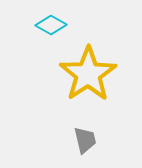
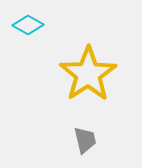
cyan diamond: moved 23 px left
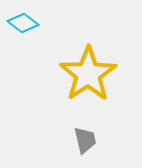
cyan diamond: moved 5 px left, 2 px up; rotated 8 degrees clockwise
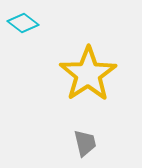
gray trapezoid: moved 3 px down
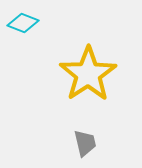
cyan diamond: rotated 16 degrees counterclockwise
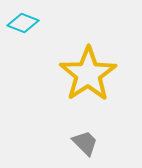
gray trapezoid: rotated 32 degrees counterclockwise
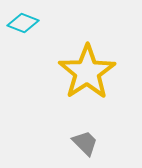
yellow star: moved 1 px left, 2 px up
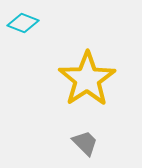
yellow star: moved 7 px down
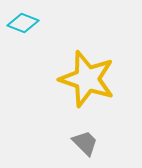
yellow star: rotated 20 degrees counterclockwise
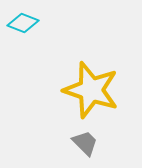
yellow star: moved 4 px right, 11 px down
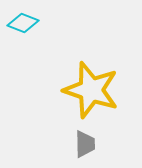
gray trapezoid: moved 1 px down; rotated 44 degrees clockwise
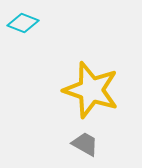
gray trapezoid: rotated 60 degrees counterclockwise
